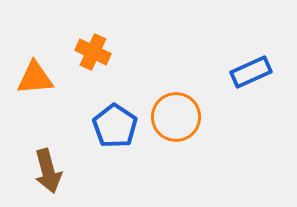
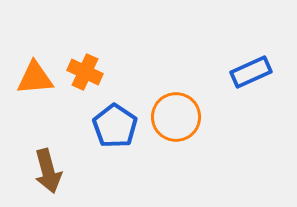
orange cross: moved 8 px left, 20 px down
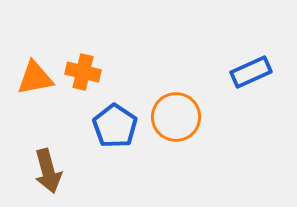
orange cross: moved 2 px left; rotated 12 degrees counterclockwise
orange triangle: rotated 6 degrees counterclockwise
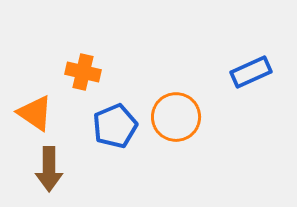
orange triangle: moved 35 px down; rotated 45 degrees clockwise
blue pentagon: rotated 15 degrees clockwise
brown arrow: moved 1 px right, 2 px up; rotated 15 degrees clockwise
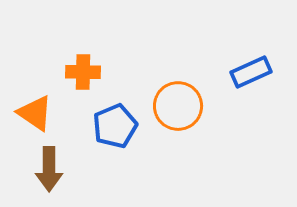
orange cross: rotated 12 degrees counterclockwise
orange circle: moved 2 px right, 11 px up
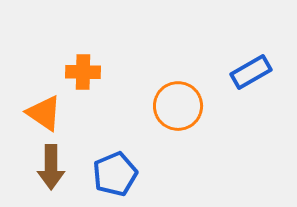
blue rectangle: rotated 6 degrees counterclockwise
orange triangle: moved 9 px right
blue pentagon: moved 48 px down
brown arrow: moved 2 px right, 2 px up
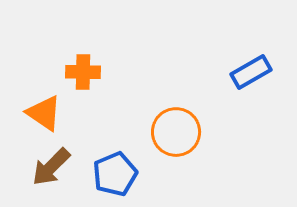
orange circle: moved 2 px left, 26 px down
brown arrow: rotated 45 degrees clockwise
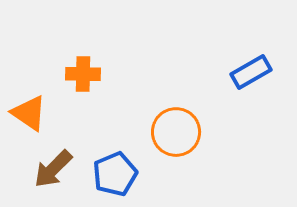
orange cross: moved 2 px down
orange triangle: moved 15 px left
brown arrow: moved 2 px right, 2 px down
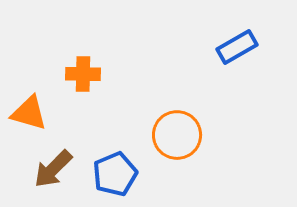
blue rectangle: moved 14 px left, 25 px up
orange triangle: rotated 18 degrees counterclockwise
orange circle: moved 1 px right, 3 px down
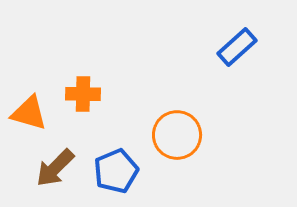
blue rectangle: rotated 12 degrees counterclockwise
orange cross: moved 20 px down
brown arrow: moved 2 px right, 1 px up
blue pentagon: moved 1 px right, 3 px up
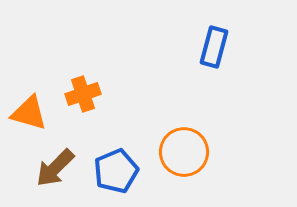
blue rectangle: moved 23 px left; rotated 33 degrees counterclockwise
orange cross: rotated 20 degrees counterclockwise
orange circle: moved 7 px right, 17 px down
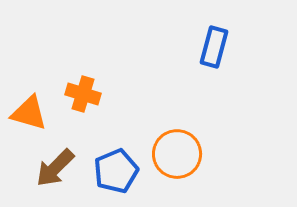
orange cross: rotated 36 degrees clockwise
orange circle: moved 7 px left, 2 px down
